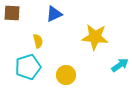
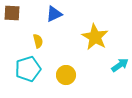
yellow star: rotated 24 degrees clockwise
cyan pentagon: moved 2 px down
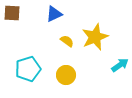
yellow star: rotated 20 degrees clockwise
yellow semicircle: moved 29 px right; rotated 40 degrees counterclockwise
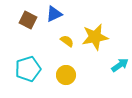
brown square: moved 16 px right, 7 px down; rotated 24 degrees clockwise
yellow star: rotated 12 degrees clockwise
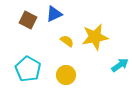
cyan pentagon: rotated 25 degrees counterclockwise
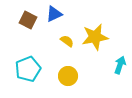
cyan arrow: rotated 36 degrees counterclockwise
cyan pentagon: rotated 20 degrees clockwise
yellow circle: moved 2 px right, 1 px down
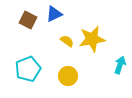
yellow star: moved 3 px left, 2 px down
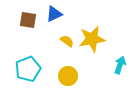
brown square: rotated 18 degrees counterclockwise
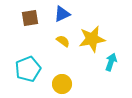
blue triangle: moved 8 px right
brown square: moved 2 px right, 2 px up; rotated 18 degrees counterclockwise
yellow semicircle: moved 4 px left
cyan arrow: moved 9 px left, 3 px up
yellow circle: moved 6 px left, 8 px down
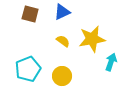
blue triangle: moved 2 px up
brown square: moved 4 px up; rotated 24 degrees clockwise
yellow circle: moved 8 px up
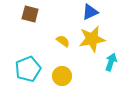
blue triangle: moved 28 px right
